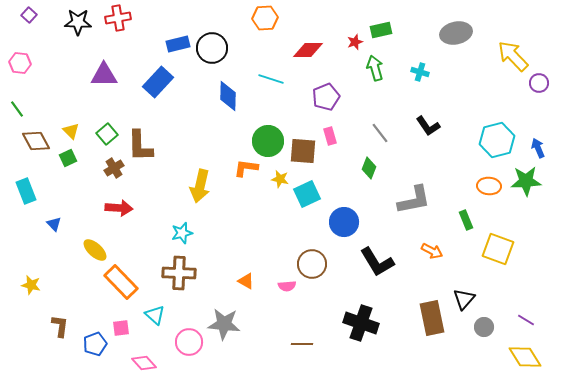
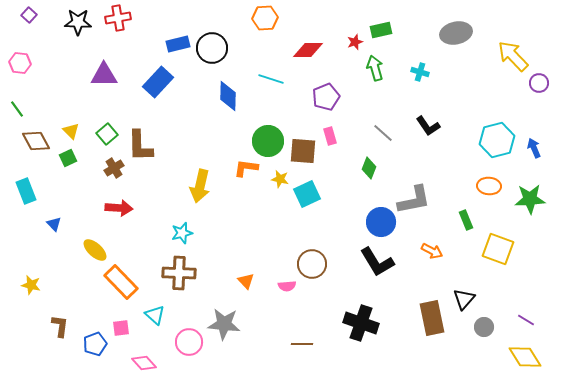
gray line at (380, 133): moved 3 px right; rotated 10 degrees counterclockwise
blue arrow at (538, 148): moved 4 px left
green star at (526, 181): moved 4 px right, 18 px down
blue circle at (344, 222): moved 37 px right
orange triangle at (246, 281): rotated 18 degrees clockwise
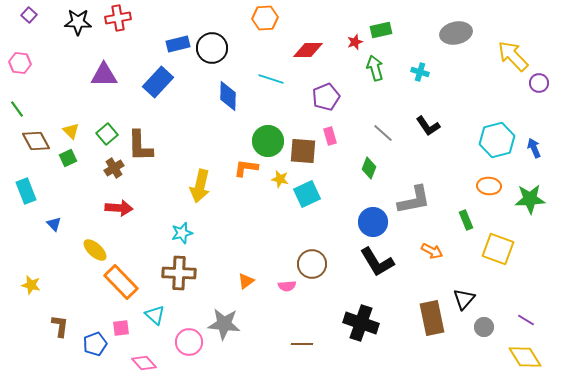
blue circle at (381, 222): moved 8 px left
orange triangle at (246, 281): rotated 36 degrees clockwise
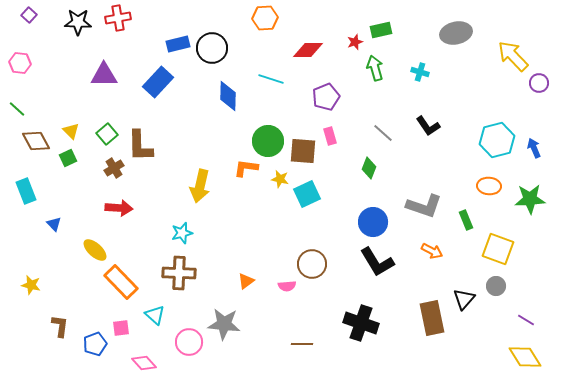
green line at (17, 109): rotated 12 degrees counterclockwise
gray L-shape at (414, 200): moved 10 px right, 6 px down; rotated 30 degrees clockwise
gray circle at (484, 327): moved 12 px right, 41 px up
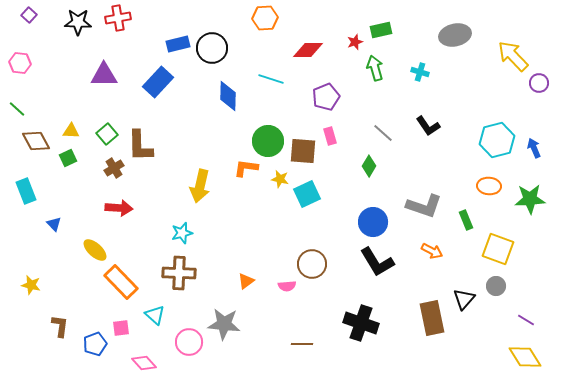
gray ellipse at (456, 33): moved 1 px left, 2 px down
yellow triangle at (71, 131): rotated 42 degrees counterclockwise
green diamond at (369, 168): moved 2 px up; rotated 10 degrees clockwise
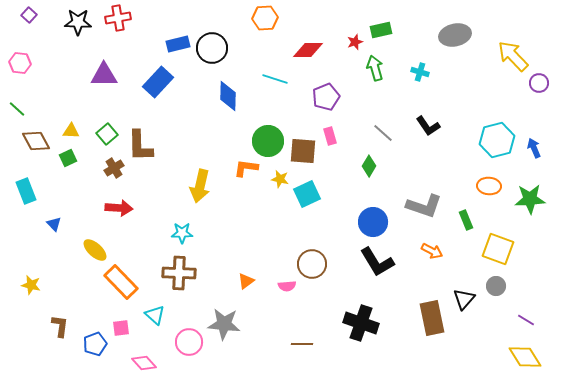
cyan line at (271, 79): moved 4 px right
cyan star at (182, 233): rotated 15 degrees clockwise
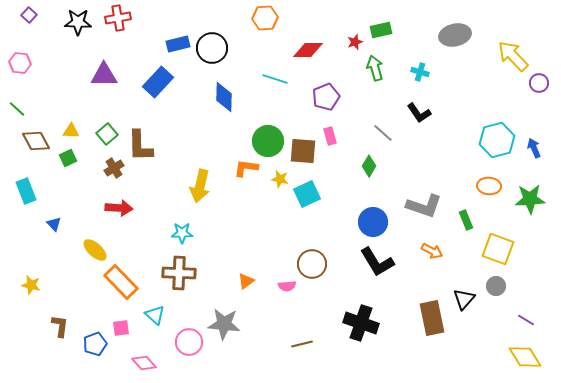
blue diamond at (228, 96): moved 4 px left, 1 px down
black L-shape at (428, 126): moved 9 px left, 13 px up
brown line at (302, 344): rotated 15 degrees counterclockwise
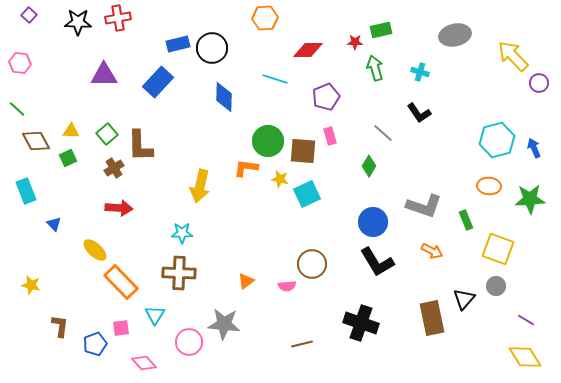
red star at (355, 42): rotated 21 degrees clockwise
cyan triangle at (155, 315): rotated 20 degrees clockwise
